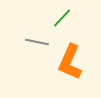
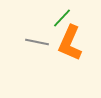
orange L-shape: moved 19 px up
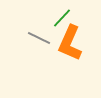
gray line: moved 2 px right, 4 px up; rotated 15 degrees clockwise
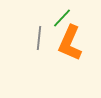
gray line: rotated 70 degrees clockwise
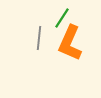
green line: rotated 10 degrees counterclockwise
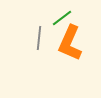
green line: rotated 20 degrees clockwise
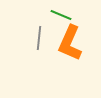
green line: moved 1 px left, 3 px up; rotated 60 degrees clockwise
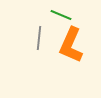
orange L-shape: moved 1 px right, 2 px down
